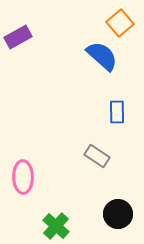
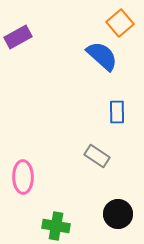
green cross: rotated 32 degrees counterclockwise
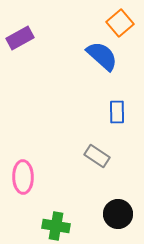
purple rectangle: moved 2 px right, 1 px down
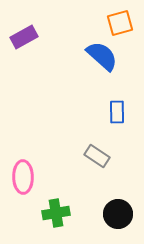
orange square: rotated 24 degrees clockwise
purple rectangle: moved 4 px right, 1 px up
green cross: moved 13 px up; rotated 20 degrees counterclockwise
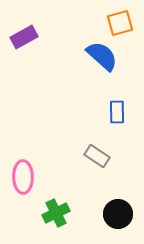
green cross: rotated 16 degrees counterclockwise
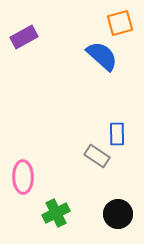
blue rectangle: moved 22 px down
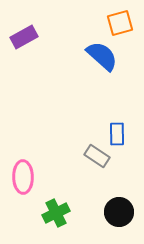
black circle: moved 1 px right, 2 px up
